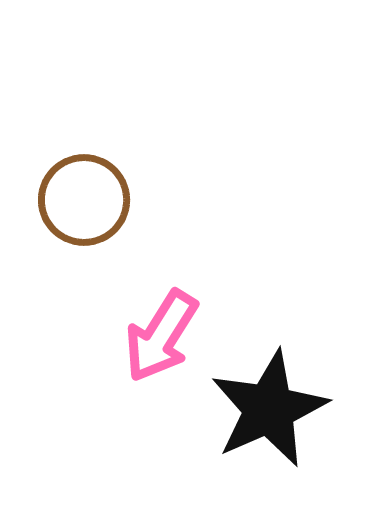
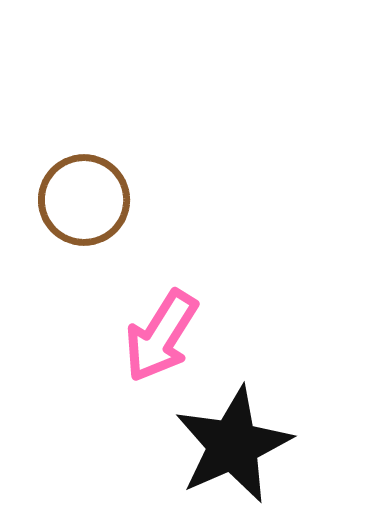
black star: moved 36 px left, 36 px down
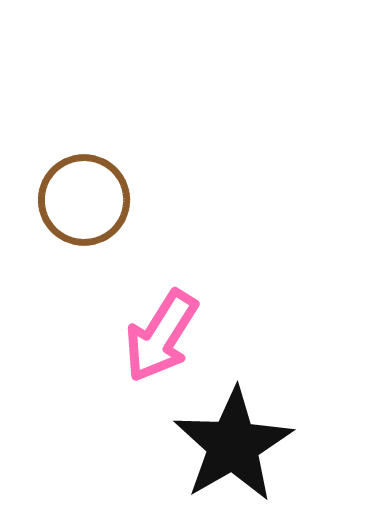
black star: rotated 6 degrees counterclockwise
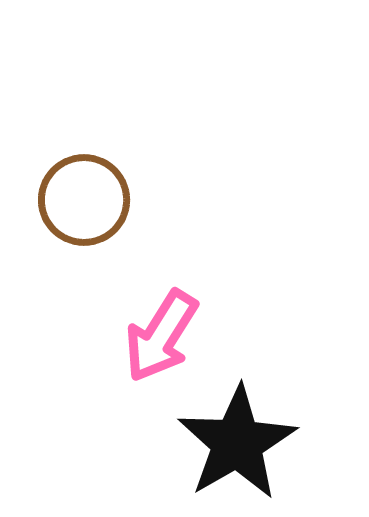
black star: moved 4 px right, 2 px up
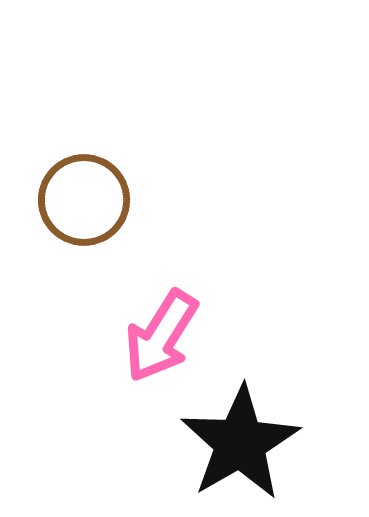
black star: moved 3 px right
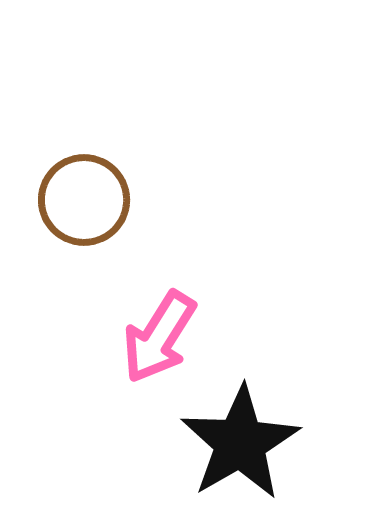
pink arrow: moved 2 px left, 1 px down
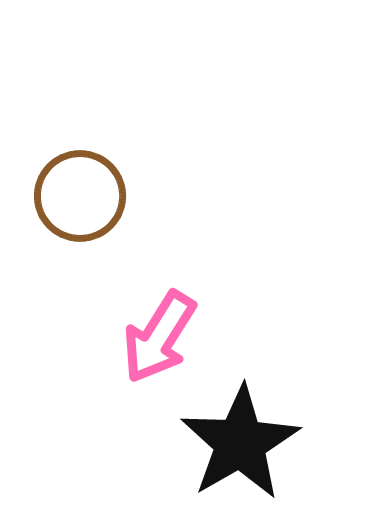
brown circle: moved 4 px left, 4 px up
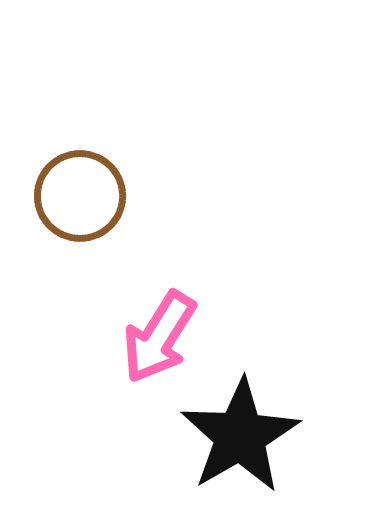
black star: moved 7 px up
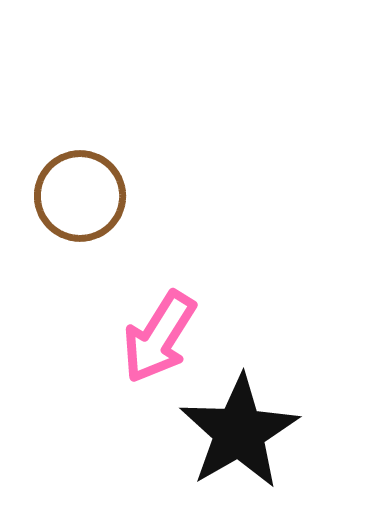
black star: moved 1 px left, 4 px up
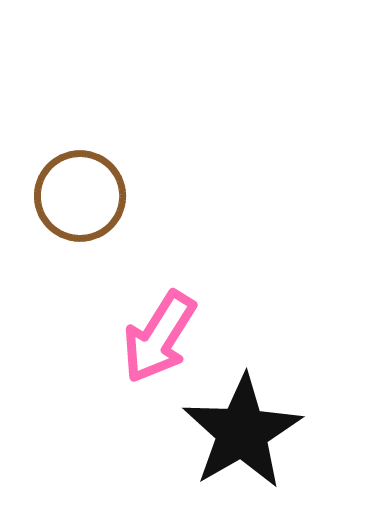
black star: moved 3 px right
